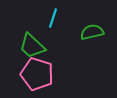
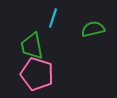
green semicircle: moved 1 px right, 3 px up
green trapezoid: rotated 36 degrees clockwise
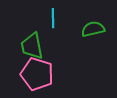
cyan line: rotated 18 degrees counterclockwise
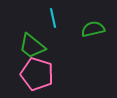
cyan line: rotated 12 degrees counterclockwise
green trapezoid: rotated 40 degrees counterclockwise
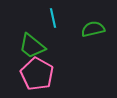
pink pentagon: rotated 12 degrees clockwise
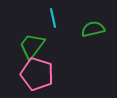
green trapezoid: rotated 88 degrees clockwise
pink pentagon: rotated 12 degrees counterclockwise
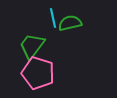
green semicircle: moved 23 px left, 6 px up
pink pentagon: moved 1 px right, 1 px up
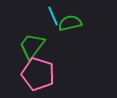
cyan line: moved 2 px up; rotated 12 degrees counterclockwise
pink pentagon: moved 1 px down
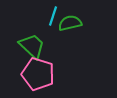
cyan line: rotated 42 degrees clockwise
green trapezoid: rotated 96 degrees clockwise
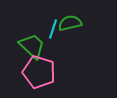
cyan line: moved 13 px down
pink pentagon: moved 1 px right, 2 px up
